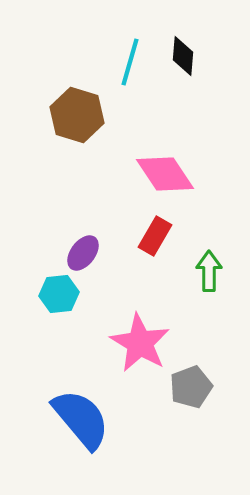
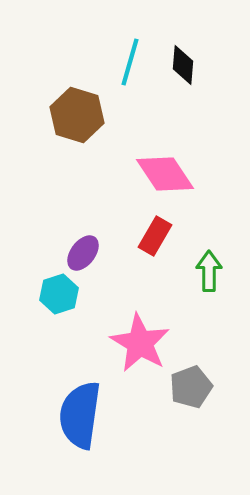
black diamond: moved 9 px down
cyan hexagon: rotated 12 degrees counterclockwise
blue semicircle: moved 1 px left, 4 px up; rotated 132 degrees counterclockwise
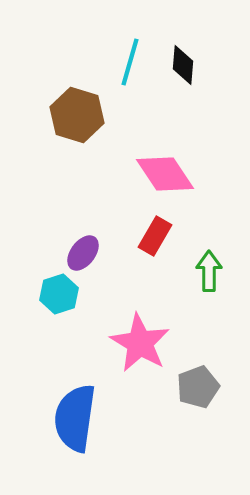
gray pentagon: moved 7 px right
blue semicircle: moved 5 px left, 3 px down
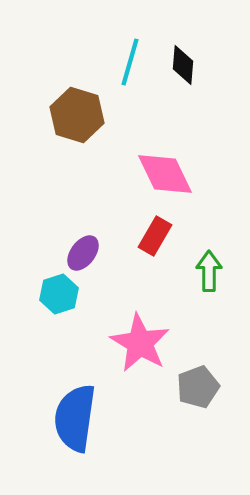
pink diamond: rotated 8 degrees clockwise
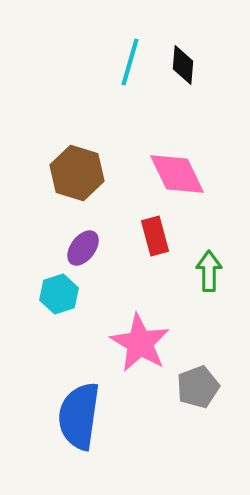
brown hexagon: moved 58 px down
pink diamond: moved 12 px right
red rectangle: rotated 45 degrees counterclockwise
purple ellipse: moved 5 px up
blue semicircle: moved 4 px right, 2 px up
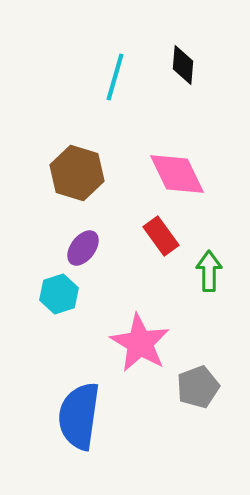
cyan line: moved 15 px left, 15 px down
red rectangle: moved 6 px right; rotated 21 degrees counterclockwise
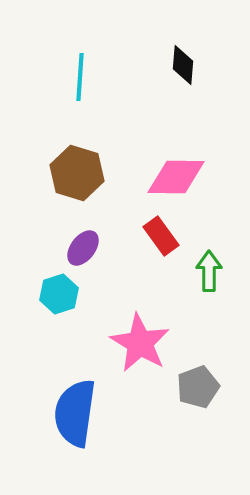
cyan line: moved 35 px left; rotated 12 degrees counterclockwise
pink diamond: moved 1 px left, 3 px down; rotated 64 degrees counterclockwise
blue semicircle: moved 4 px left, 3 px up
